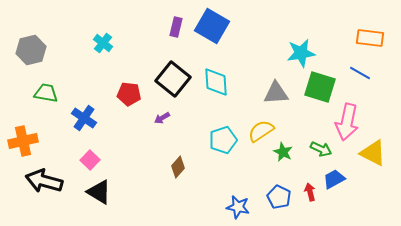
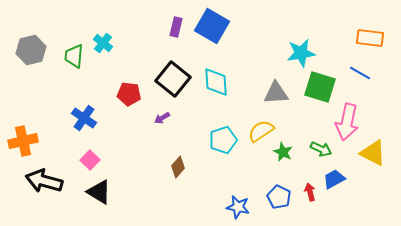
green trapezoid: moved 28 px right, 37 px up; rotated 95 degrees counterclockwise
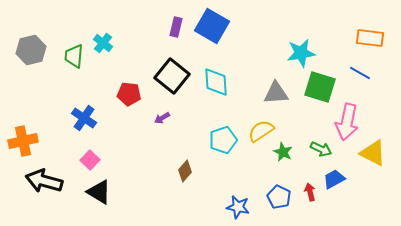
black square: moved 1 px left, 3 px up
brown diamond: moved 7 px right, 4 px down
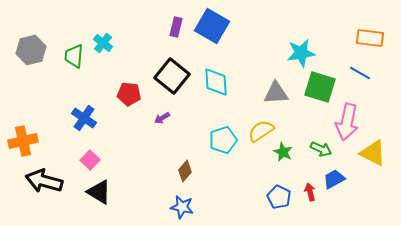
blue star: moved 56 px left
